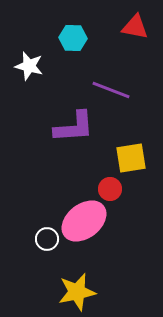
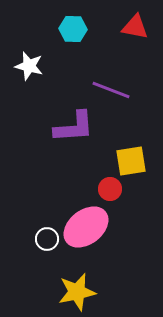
cyan hexagon: moved 9 px up
yellow square: moved 3 px down
pink ellipse: moved 2 px right, 6 px down
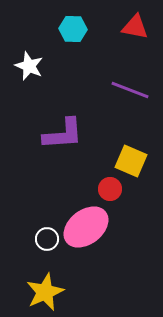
white star: rotated 8 degrees clockwise
purple line: moved 19 px right
purple L-shape: moved 11 px left, 7 px down
yellow square: rotated 32 degrees clockwise
yellow star: moved 32 px left; rotated 12 degrees counterclockwise
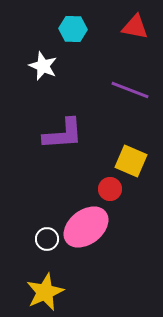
white star: moved 14 px right
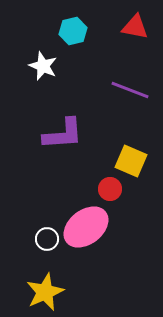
cyan hexagon: moved 2 px down; rotated 16 degrees counterclockwise
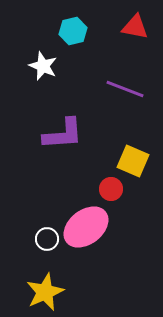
purple line: moved 5 px left, 1 px up
yellow square: moved 2 px right
red circle: moved 1 px right
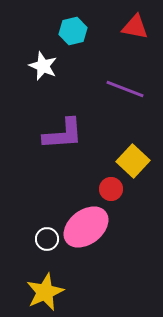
yellow square: rotated 20 degrees clockwise
